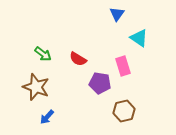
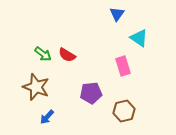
red semicircle: moved 11 px left, 4 px up
purple pentagon: moved 9 px left, 10 px down; rotated 15 degrees counterclockwise
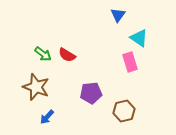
blue triangle: moved 1 px right, 1 px down
pink rectangle: moved 7 px right, 4 px up
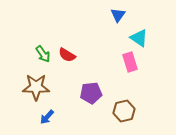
green arrow: rotated 18 degrees clockwise
brown star: rotated 20 degrees counterclockwise
